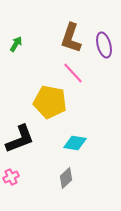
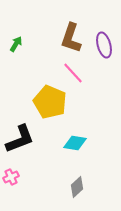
yellow pentagon: rotated 12 degrees clockwise
gray diamond: moved 11 px right, 9 px down
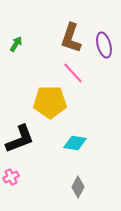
yellow pentagon: rotated 24 degrees counterclockwise
gray diamond: moved 1 px right; rotated 20 degrees counterclockwise
